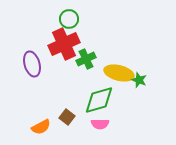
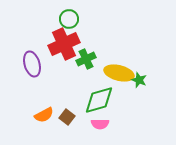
orange semicircle: moved 3 px right, 12 px up
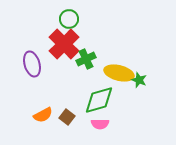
red cross: rotated 20 degrees counterclockwise
orange semicircle: moved 1 px left
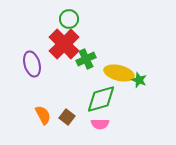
green diamond: moved 2 px right, 1 px up
orange semicircle: rotated 90 degrees counterclockwise
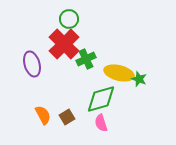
green star: moved 1 px up
brown square: rotated 21 degrees clockwise
pink semicircle: moved 1 px right, 1 px up; rotated 72 degrees clockwise
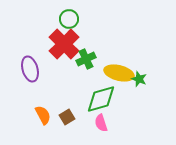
purple ellipse: moved 2 px left, 5 px down
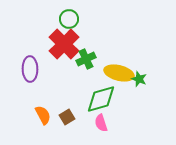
purple ellipse: rotated 15 degrees clockwise
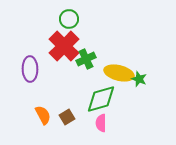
red cross: moved 2 px down
pink semicircle: rotated 18 degrees clockwise
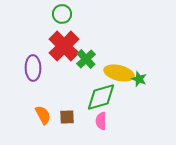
green circle: moved 7 px left, 5 px up
green cross: rotated 18 degrees counterclockwise
purple ellipse: moved 3 px right, 1 px up
green diamond: moved 2 px up
brown square: rotated 28 degrees clockwise
pink semicircle: moved 2 px up
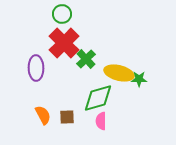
red cross: moved 3 px up
purple ellipse: moved 3 px right
green star: rotated 21 degrees counterclockwise
green diamond: moved 3 px left, 1 px down
